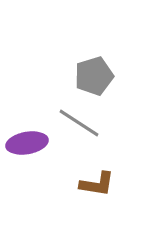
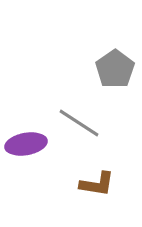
gray pentagon: moved 21 px right, 7 px up; rotated 18 degrees counterclockwise
purple ellipse: moved 1 px left, 1 px down
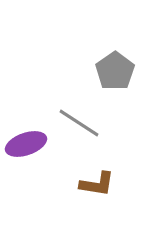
gray pentagon: moved 2 px down
purple ellipse: rotated 9 degrees counterclockwise
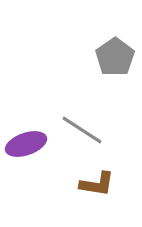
gray pentagon: moved 14 px up
gray line: moved 3 px right, 7 px down
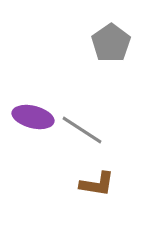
gray pentagon: moved 4 px left, 14 px up
purple ellipse: moved 7 px right, 27 px up; rotated 33 degrees clockwise
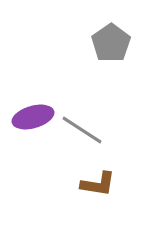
purple ellipse: rotated 30 degrees counterclockwise
brown L-shape: moved 1 px right
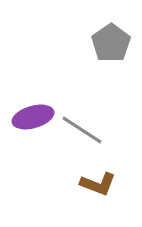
brown L-shape: rotated 12 degrees clockwise
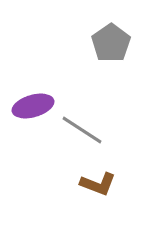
purple ellipse: moved 11 px up
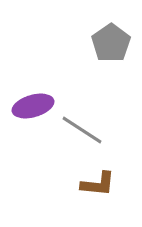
brown L-shape: rotated 15 degrees counterclockwise
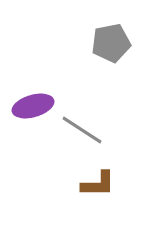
gray pentagon: rotated 24 degrees clockwise
brown L-shape: rotated 6 degrees counterclockwise
